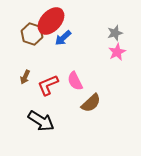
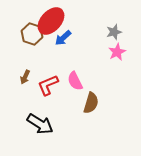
gray star: moved 1 px left, 1 px up
brown semicircle: rotated 30 degrees counterclockwise
black arrow: moved 1 px left, 3 px down
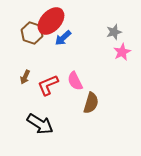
brown hexagon: moved 1 px up
pink star: moved 5 px right
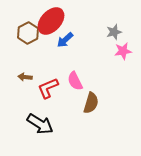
brown hexagon: moved 4 px left; rotated 15 degrees clockwise
blue arrow: moved 2 px right, 2 px down
pink star: moved 1 px right, 1 px up; rotated 18 degrees clockwise
brown arrow: rotated 72 degrees clockwise
red L-shape: moved 3 px down
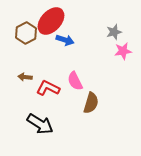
brown hexagon: moved 2 px left
blue arrow: rotated 120 degrees counterclockwise
red L-shape: rotated 50 degrees clockwise
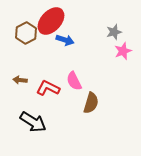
pink star: rotated 12 degrees counterclockwise
brown arrow: moved 5 px left, 3 px down
pink semicircle: moved 1 px left
black arrow: moved 7 px left, 2 px up
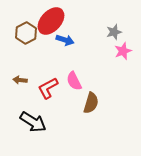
red L-shape: rotated 55 degrees counterclockwise
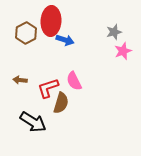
red ellipse: rotated 40 degrees counterclockwise
red L-shape: rotated 10 degrees clockwise
brown semicircle: moved 30 px left
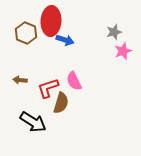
brown hexagon: rotated 10 degrees counterclockwise
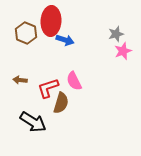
gray star: moved 2 px right, 2 px down
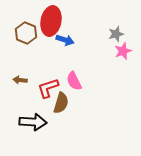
red ellipse: rotated 8 degrees clockwise
black arrow: rotated 28 degrees counterclockwise
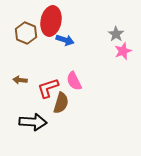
gray star: rotated 21 degrees counterclockwise
